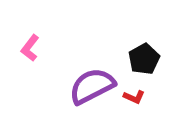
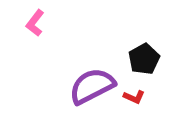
pink L-shape: moved 5 px right, 25 px up
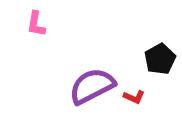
pink L-shape: moved 1 px right, 1 px down; rotated 28 degrees counterclockwise
black pentagon: moved 16 px right
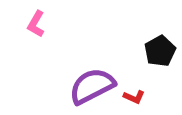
pink L-shape: rotated 20 degrees clockwise
black pentagon: moved 8 px up
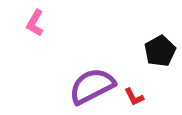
pink L-shape: moved 1 px left, 1 px up
red L-shape: rotated 40 degrees clockwise
